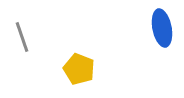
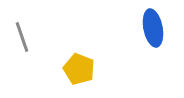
blue ellipse: moved 9 px left
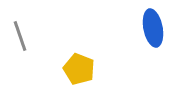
gray line: moved 2 px left, 1 px up
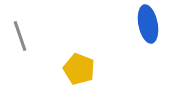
blue ellipse: moved 5 px left, 4 px up
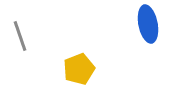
yellow pentagon: rotated 28 degrees clockwise
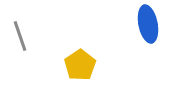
yellow pentagon: moved 1 px right, 4 px up; rotated 12 degrees counterclockwise
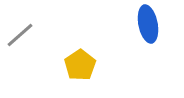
gray line: moved 1 px up; rotated 68 degrees clockwise
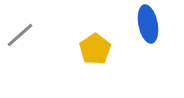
yellow pentagon: moved 15 px right, 16 px up
